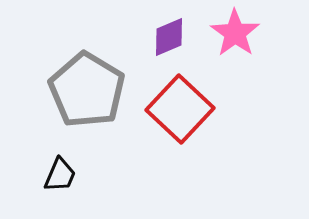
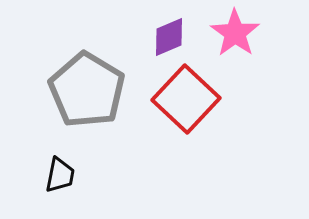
red square: moved 6 px right, 10 px up
black trapezoid: rotated 12 degrees counterclockwise
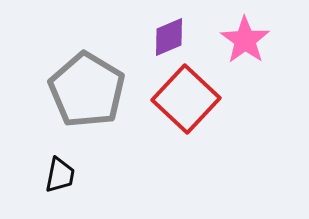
pink star: moved 10 px right, 7 px down
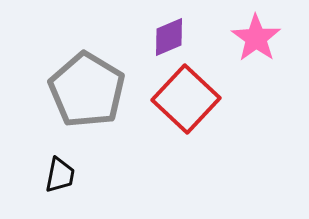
pink star: moved 11 px right, 2 px up
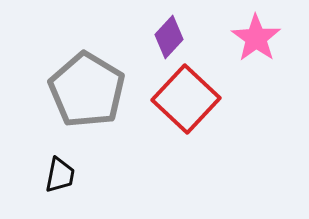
purple diamond: rotated 24 degrees counterclockwise
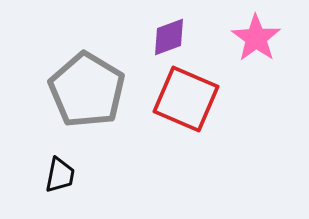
purple diamond: rotated 27 degrees clockwise
red square: rotated 20 degrees counterclockwise
